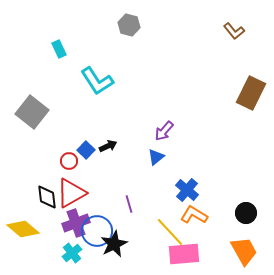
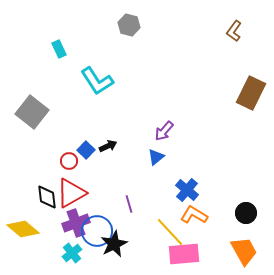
brown L-shape: rotated 75 degrees clockwise
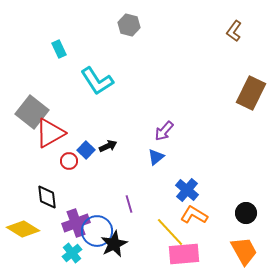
red triangle: moved 21 px left, 60 px up
yellow diamond: rotated 8 degrees counterclockwise
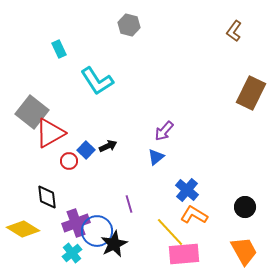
black circle: moved 1 px left, 6 px up
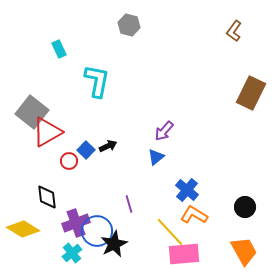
cyan L-shape: rotated 136 degrees counterclockwise
red triangle: moved 3 px left, 1 px up
